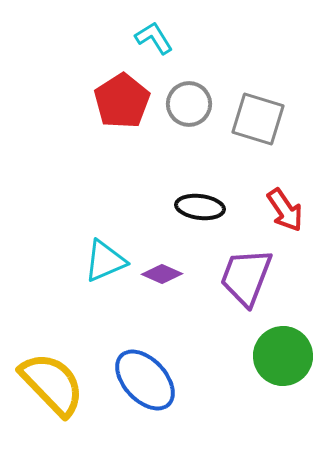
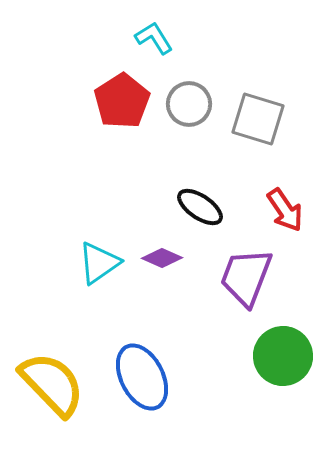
black ellipse: rotated 27 degrees clockwise
cyan triangle: moved 6 px left, 2 px down; rotated 12 degrees counterclockwise
purple diamond: moved 16 px up
blue ellipse: moved 3 px left, 3 px up; rotated 16 degrees clockwise
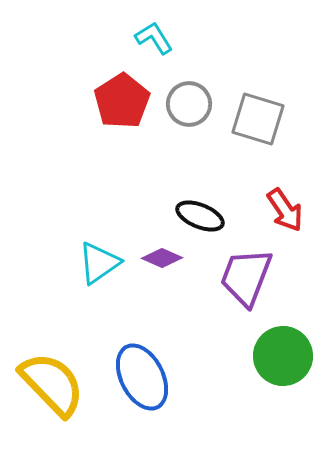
black ellipse: moved 9 px down; rotated 12 degrees counterclockwise
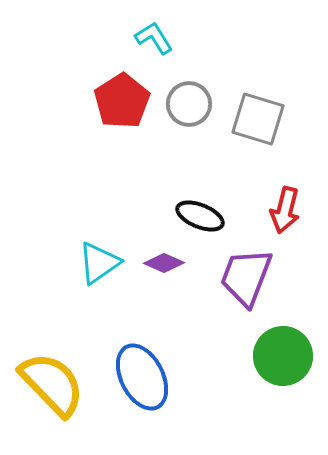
red arrow: rotated 48 degrees clockwise
purple diamond: moved 2 px right, 5 px down
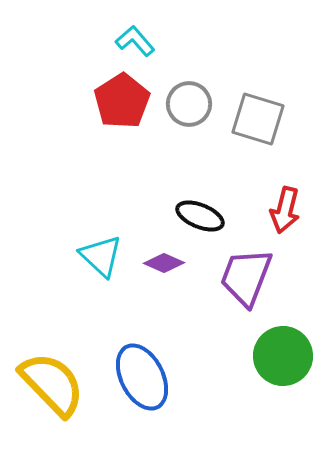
cyan L-shape: moved 19 px left, 3 px down; rotated 9 degrees counterclockwise
cyan triangle: moved 2 px right, 7 px up; rotated 42 degrees counterclockwise
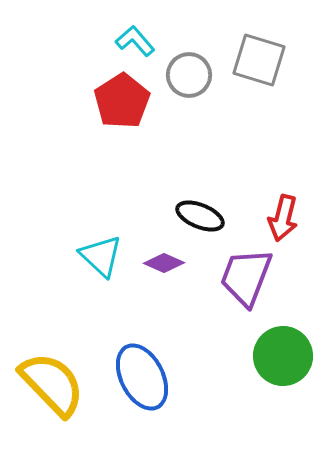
gray circle: moved 29 px up
gray square: moved 1 px right, 59 px up
red arrow: moved 2 px left, 8 px down
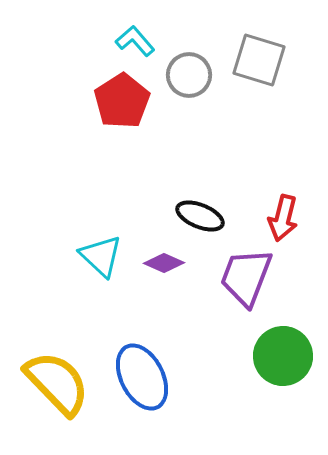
yellow semicircle: moved 5 px right, 1 px up
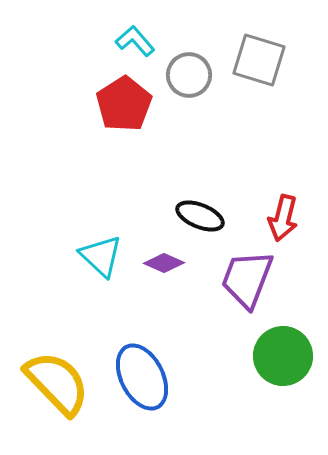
red pentagon: moved 2 px right, 3 px down
purple trapezoid: moved 1 px right, 2 px down
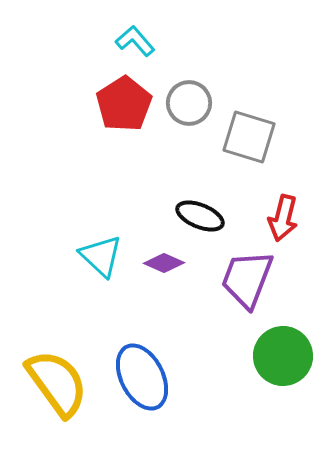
gray square: moved 10 px left, 77 px down
gray circle: moved 28 px down
yellow semicircle: rotated 8 degrees clockwise
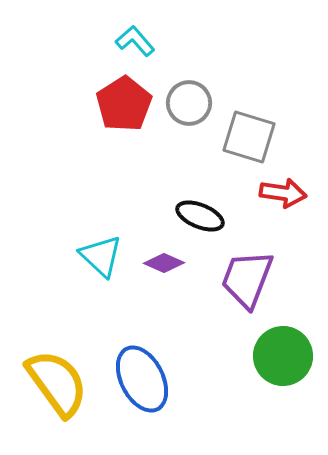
red arrow: moved 25 px up; rotated 96 degrees counterclockwise
blue ellipse: moved 2 px down
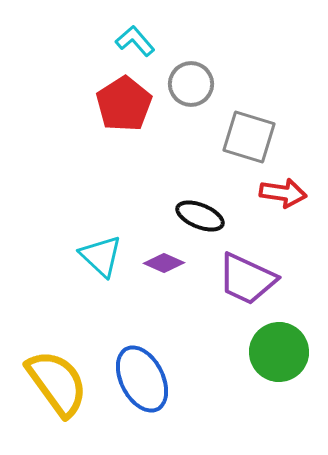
gray circle: moved 2 px right, 19 px up
purple trapezoid: rotated 86 degrees counterclockwise
green circle: moved 4 px left, 4 px up
